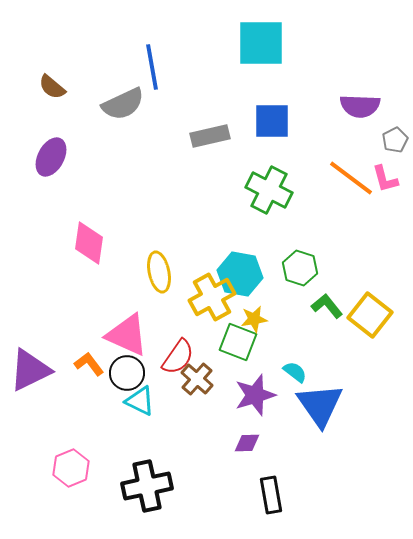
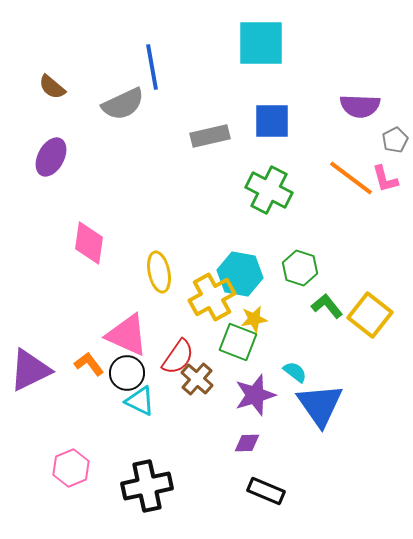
black rectangle: moved 5 px left, 4 px up; rotated 57 degrees counterclockwise
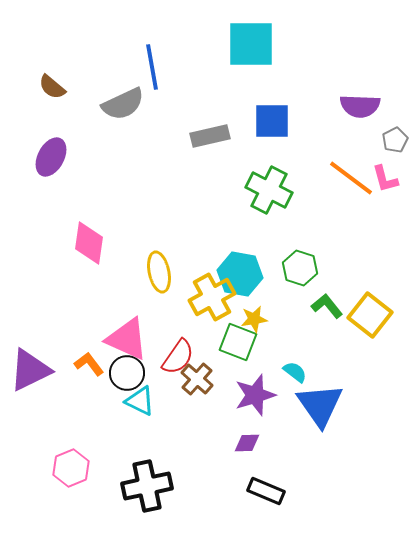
cyan square: moved 10 px left, 1 px down
pink triangle: moved 4 px down
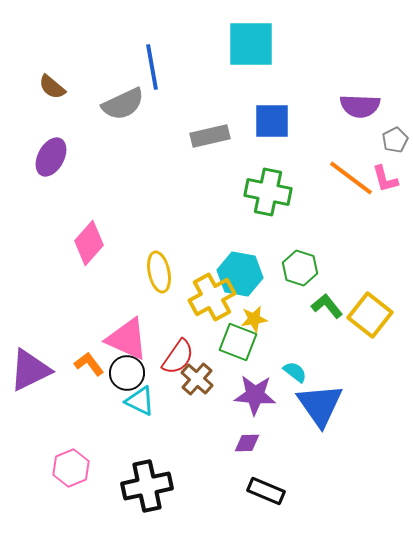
green cross: moved 1 px left, 2 px down; rotated 15 degrees counterclockwise
pink diamond: rotated 33 degrees clockwise
purple star: rotated 21 degrees clockwise
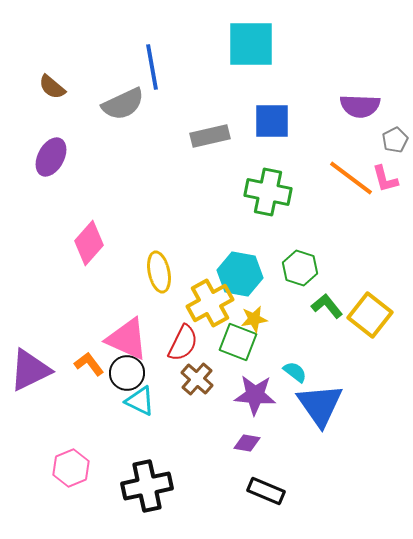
yellow cross: moved 2 px left, 6 px down
red semicircle: moved 5 px right, 14 px up; rotated 9 degrees counterclockwise
purple diamond: rotated 12 degrees clockwise
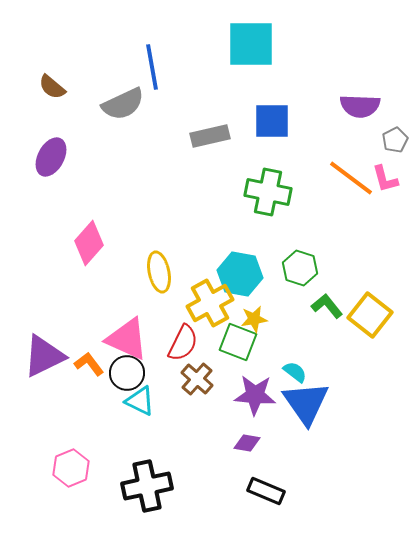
purple triangle: moved 14 px right, 14 px up
blue triangle: moved 14 px left, 2 px up
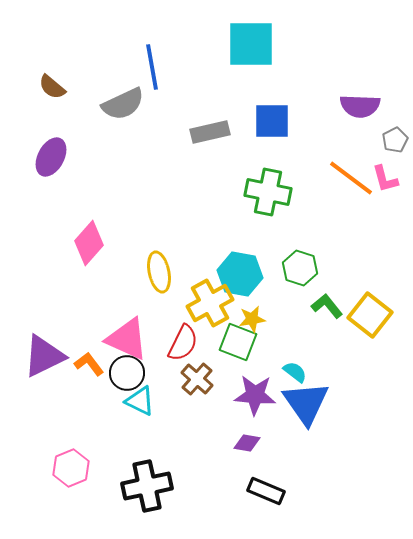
gray rectangle: moved 4 px up
yellow star: moved 2 px left
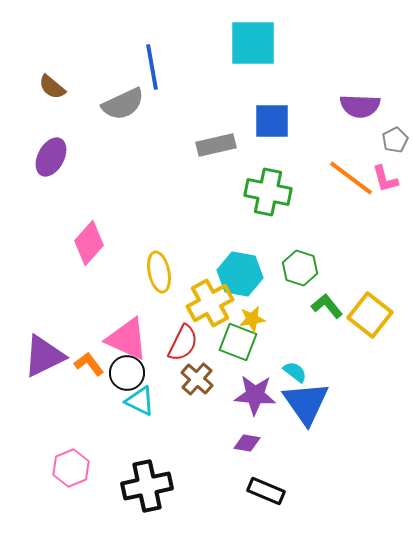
cyan square: moved 2 px right, 1 px up
gray rectangle: moved 6 px right, 13 px down
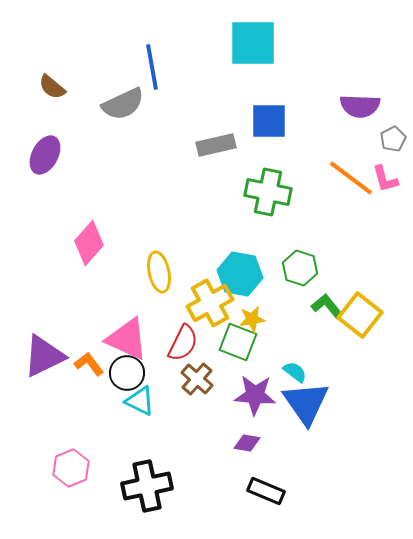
blue square: moved 3 px left
gray pentagon: moved 2 px left, 1 px up
purple ellipse: moved 6 px left, 2 px up
yellow square: moved 10 px left
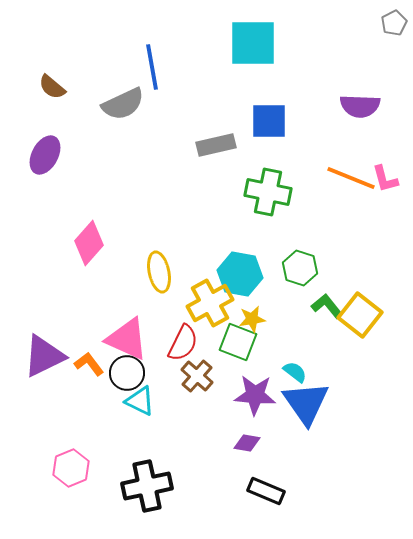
gray pentagon: moved 1 px right, 116 px up
orange line: rotated 15 degrees counterclockwise
brown cross: moved 3 px up
